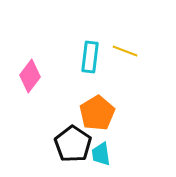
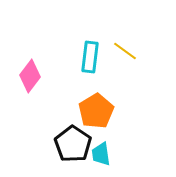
yellow line: rotated 15 degrees clockwise
orange pentagon: moved 1 px left, 2 px up
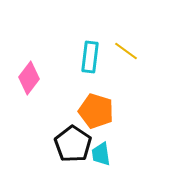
yellow line: moved 1 px right
pink diamond: moved 1 px left, 2 px down
orange pentagon: rotated 24 degrees counterclockwise
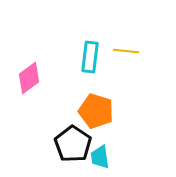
yellow line: rotated 30 degrees counterclockwise
pink diamond: rotated 16 degrees clockwise
cyan trapezoid: moved 1 px left, 3 px down
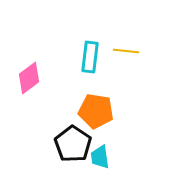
orange pentagon: rotated 8 degrees counterclockwise
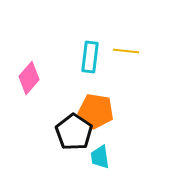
pink diamond: rotated 12 degrees counterclockwise
black pentagon: moved 1 px right, 12 px up
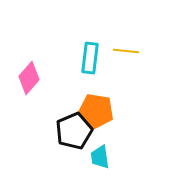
cyan rectangle: moved 1 px down
black pentagon: moved 1 px up; rotated 15 degrees clockwise
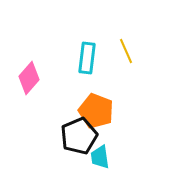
yellow line: rotated 60 degrees clockwise
cyan rectangle: moved 3 px left
orange pentagon: rotated 12 degrees clockwise
black pentagon: moved 5 px right, 5 px down
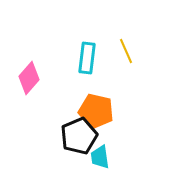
orange pentagon: rotated 8 degrees counterclockwise
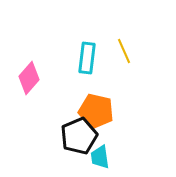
yellow line: moved 2 px left
